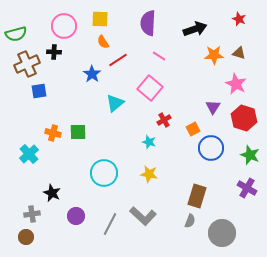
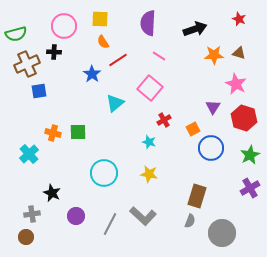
green star: rotated 24 degrees clockwise
purple cross: moved 3 px right; rotated 30 degrees clockwise
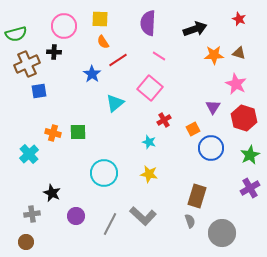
gray semicircle: rotated 40 degrees counterclockwise
brown circle: moved 5 px down
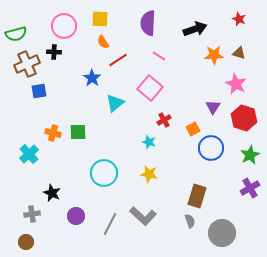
blue star: moved 4 px down
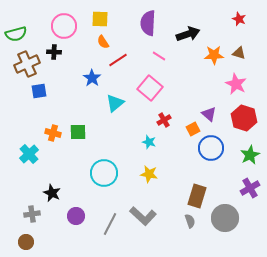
black arrow: moved 7 px left, 5 px down
purple triangle: moved 4 px left, 7 px down; rotated 21 degrees counterclockwise
gray circle: moved 3 px right, 15 px up
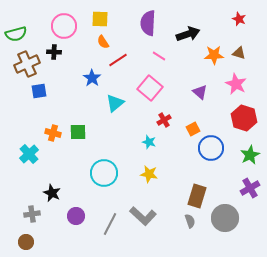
purple triangle: moved 9 px left, 22 px up
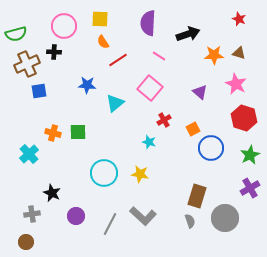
blue star: moved 5 px left, 7 px down; rotated 30 degrees counterclockwise
yellow star: moved 9 px left
